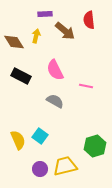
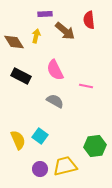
green hexagon: rotated 10 degrees clockwise
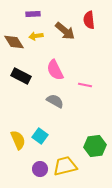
purple rectangle: moved 12 px left
yellow arrow: rotated 112 degrees counterclockwise
pink line: moved 1 px left, 1 px up
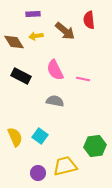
pink line: moved 2 px left, 6 px up
gray semicircle: rotated 18 degrees counterclockwise
yellow semicircle: moved 3 px left, 3 px up
purple circle: moved 2 px left, 4 px down
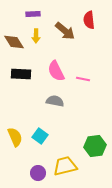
yellow arrow: rotated 80 degrees counterclockwise
pink semicircle: moved 1 px right, 1 px down
black rectangle: moved 2 px up; rotated 24 degrees counterclockwise
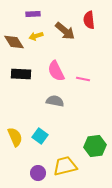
yellow arrow: rotated 72 degrees clockwise
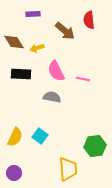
yellow arrow: moved 1 px right, 12 px down
gray semicircle: moved 3 px left, 4 px up
yellow semicircle: rotated 48 degrees clockwise
yellow trapezoid: moved 3 px right, 3 px down; rotated 100 degrees clockwise
purple circle: moved 24 px left
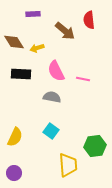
cyan square: moved 11 px right, 5 px up
yellow trapezoid: moved 4 px up
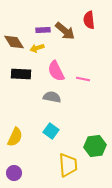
purple rectangle: moved 10 px right, 16 px down
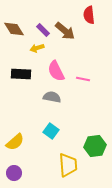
red semicircle: moved 5 px up
purple rectangle: rotated 48 degrees clockwise
brown diamond: moved 13 px up
yellow semicircle: moved 5 px down; rotated 24 degrees clockwise
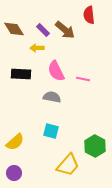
brown arrow: moved 1 px up
yellow arrow: rotated 16 degrees clockwise
cyan square: rotated 21 degrees counterclockwise
green hexagon: rotated 25 degrees counterclockwise
yellow trapezoid: rotated 45 degrees clockwise
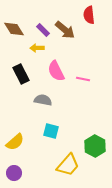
black rectangle: rotated 60 degrees clockwise
gray semicircle: moved 9 px left, 3 px down
